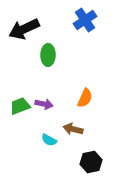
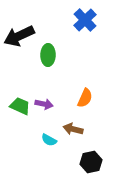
blue cross: rotated 10 degrees counterclockwise
black arrow: moved 5 px left, 7 px down
green trapezoid: rotated 45 degrees clockwise
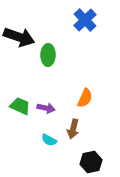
black arrow: moved 1 px down; rotated 136 degrees counterclockwise
purple arrow: moved 2 px right, 4 px down
brown arrow: rotated 90 degrees counterclockwise
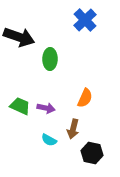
green ellipse: moved 2 px right, 4 px down
black hexagon: moved 1 px right, 9 px up; rotated 25 degrees clockwise
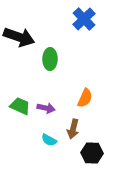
blue cross: moved 1 px left, 1 px up
black hexagon: rotated 10 degrees counterclockwise
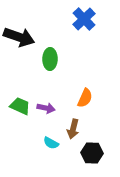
cyan semicircle: moved 2 px right, 3 px down
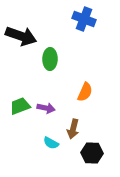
blue cross: rotated 25 degrees counterclockwise
black arrow: moved 2 px right, 1 px up
orange semicircle: moved 6 px up
green trapezoid: rotated 45 degrees counterclockwise
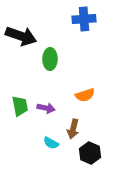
blue cross: rotated 25 degrees counterclockwise
orange semicircle: moved 3 px down; rotated 48 degrees clockwise
green trapezoid: rotated 100 degrees clockwise
black hexagon: moved 2 px left; rotated 20 degrees clockwise
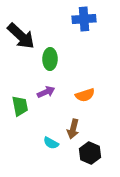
black arrow: rotated 24 degrees clockwise
purple arrow: moved 16 px up; rotated 36 degrees counterclockwise
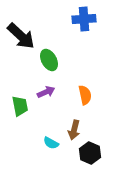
green ellipse: moved 1 px left, 1 px down; rotated 30 degrees counterclockwise
orange semicircle: rotated 84 degrees counterclockwise
brown arrow: moved 1 px right, 1 px down
